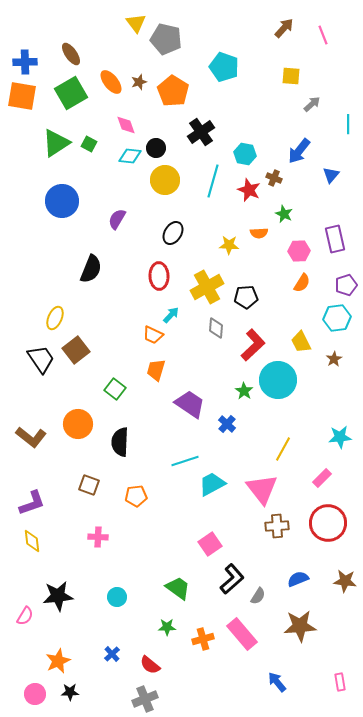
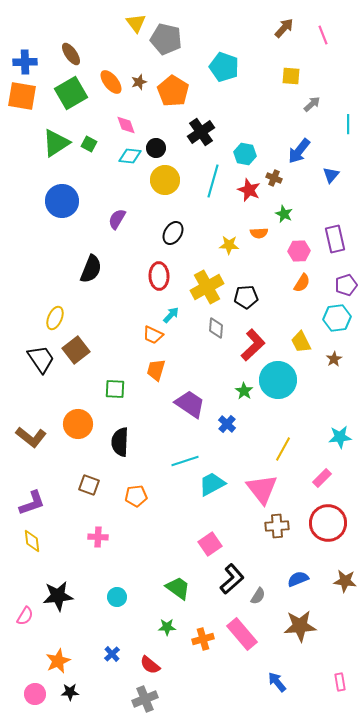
green square at (115, 389): rotated 35 degrees counterclockwise
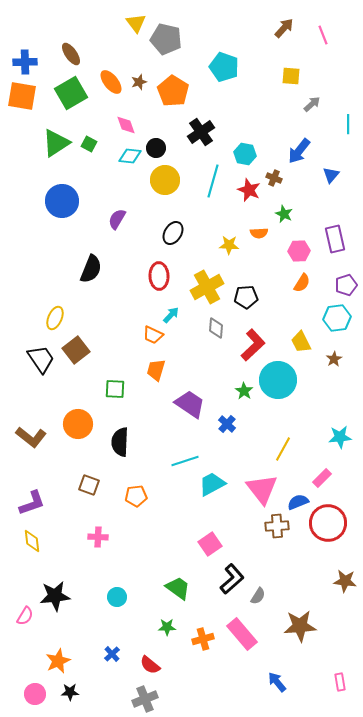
blue semicircle at (298, 579): moved 77 px up
black star at (58, 596): moved 3 px left
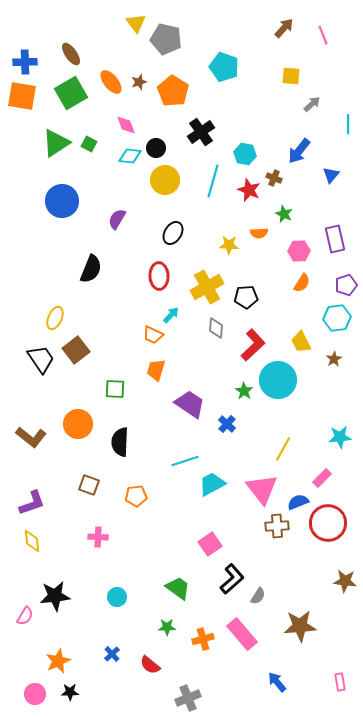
gray cross at (145, 699): moved 43 px right, 1 px up
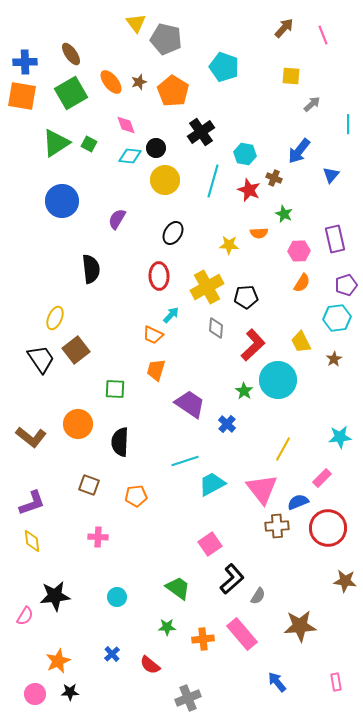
black semicircle at (91, 269): rotated 28 degrees counterclockwise
red circle at (328, 523): moved 5 px down
orange cross at (203, 639): rotated 10 degrees clockwise
pink rectangle at (340, 682): moved 4 px left
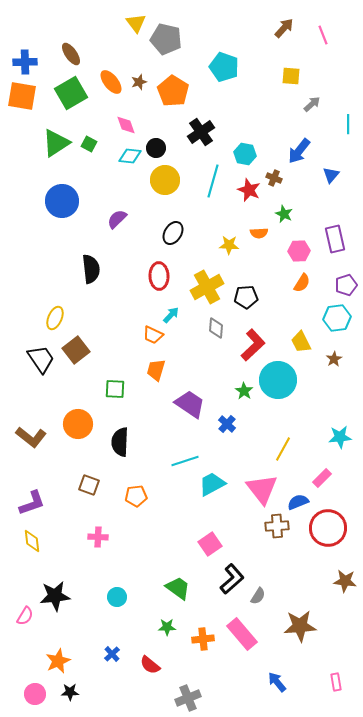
purple semicircle at (117, 219): rotated 15 degrees clockwise
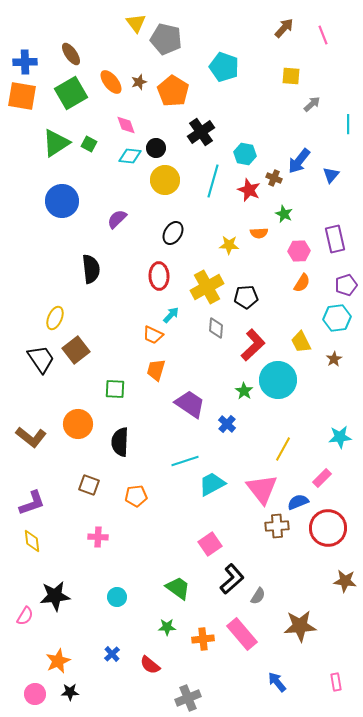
blue arrow at (299, 151): moved 10 px down
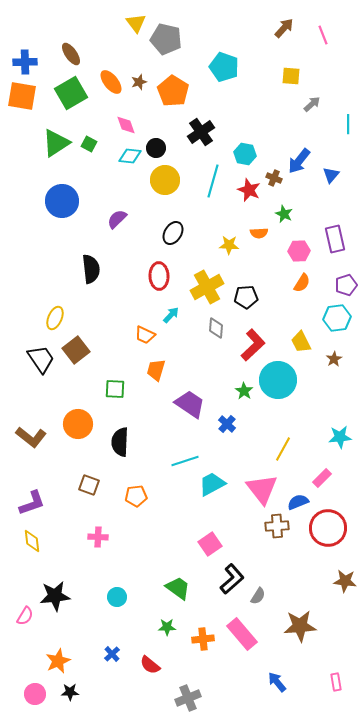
orange trapezoid at (153, 335): moved 8 px left
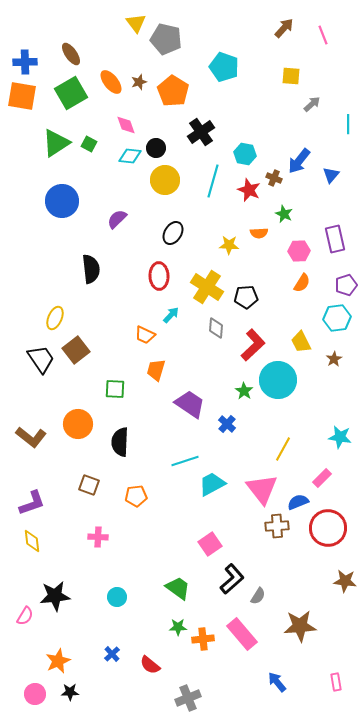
yellow cross at (207, 287): rotated 28 degrees counterclockwise
cyan star at (340, 437): rotated 15 degrees clockwise
green star at (167, 627): moved 11 px right
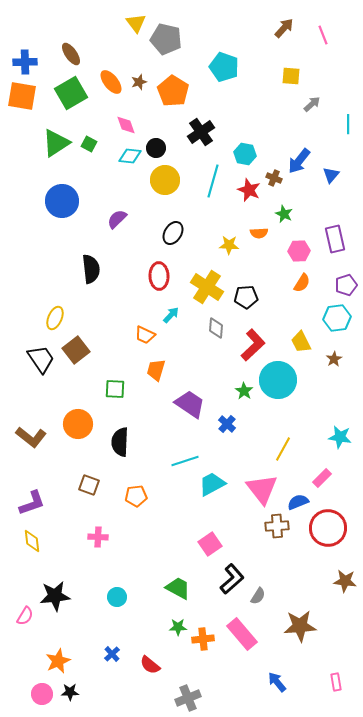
green trapezoid at (178, 588): rotated 8 degrees counterclockwise
pink circle at (35, 694): moved 7 px right
